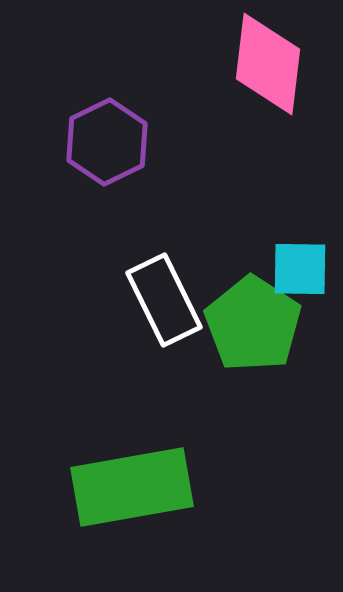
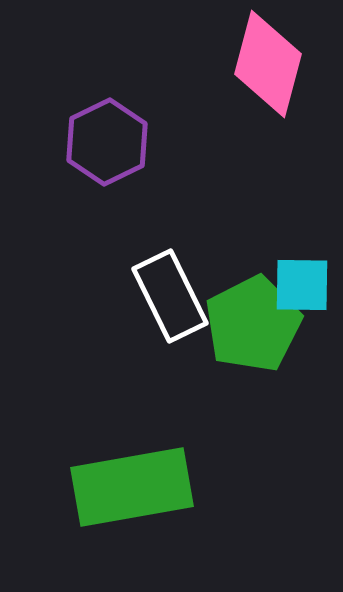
pink diamond: rotated 8 degrees clockwise
cyan square: moved 2 px right, 16 px down
white rectangle: moved 6 px right, 4 px up
green pentagon: rotated 12 degrees clockwise
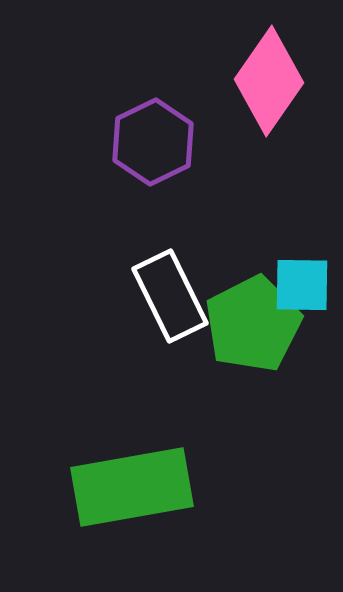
pink diamond: moved 1 px right, 17 px down; rotated 20 degrees clockwise
purple hexagon: moved 46 px right
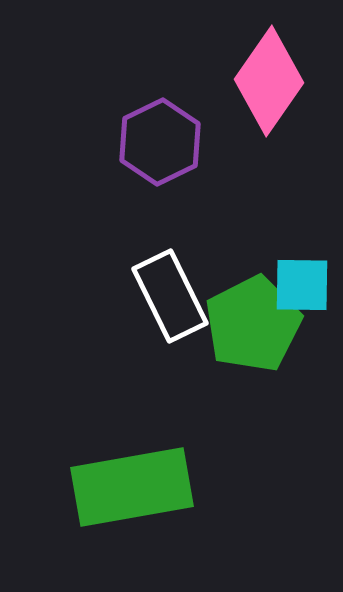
purple hexagon: moved 7 px right
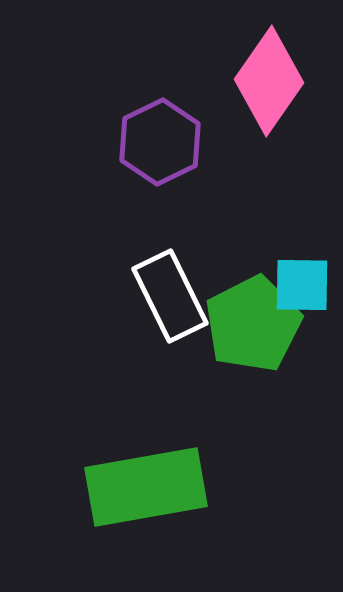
green rectangle: moved 14 px right
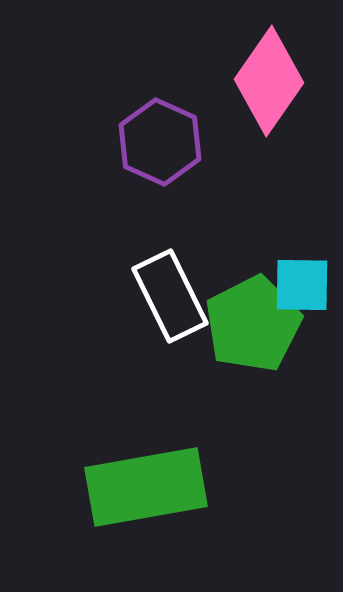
purple hexagon: rotated 10 degrees counterclockwise
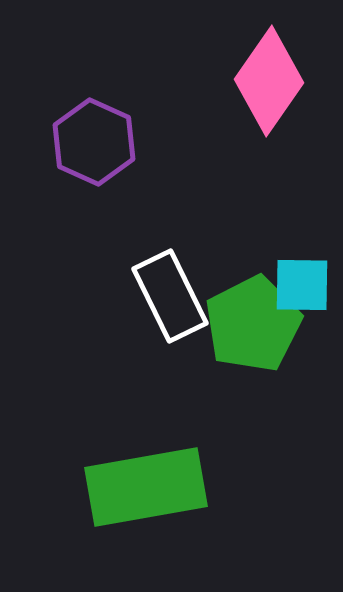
purple hexagon: moved 66 px left
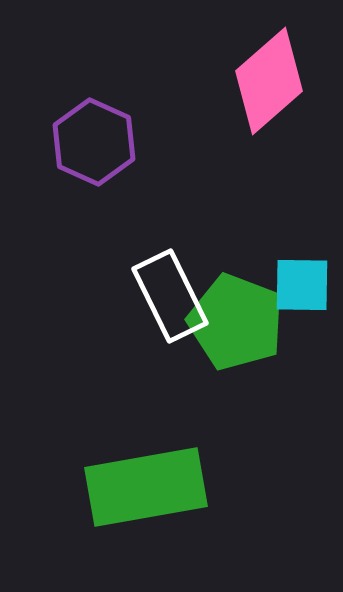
pink diamond: rotated 14 degrees clockwise
green pentagon: moved 17 px left, 2 px up; rotated 24 degrees counterclockwise
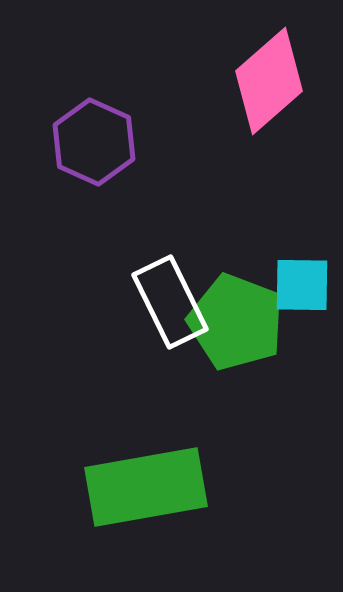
white rectangle: moved 6 px down
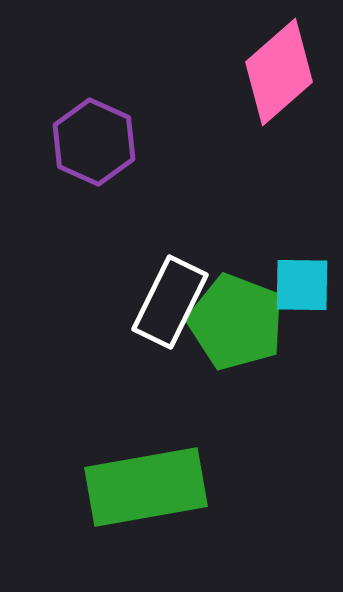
pink diamond: moved 10 px right, 9 px up
white rectangle: rotated 52 degrees clockwise
